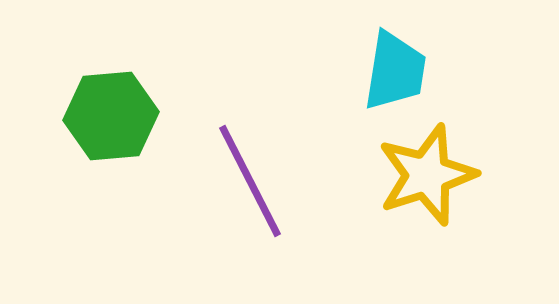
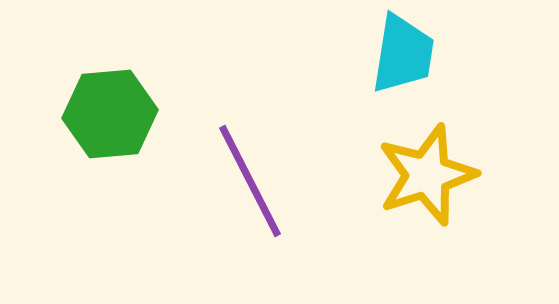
cyan trapezoid: moved 8 px right, 17 px up
green hexagon: moved 1 px left, 2 px up
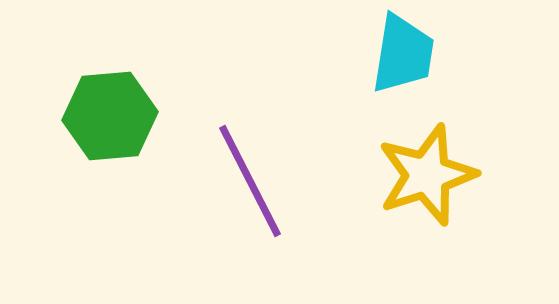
green hexagon: moved 2 px down
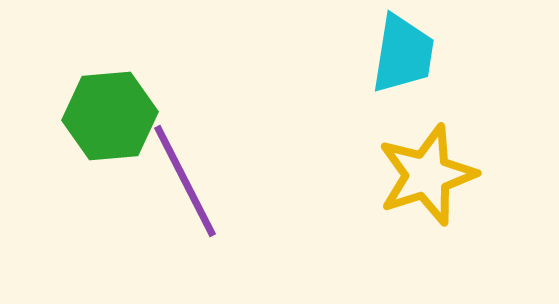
purple line: moved 65 px left
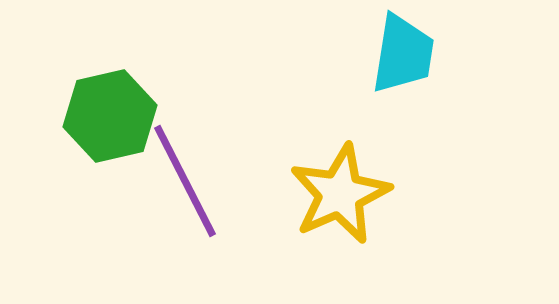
green hexagon: rotated 8 degrees counterclockwise
yellow star: moved 87 px left, 19 px down; rotated 6 degrees counterclockwise
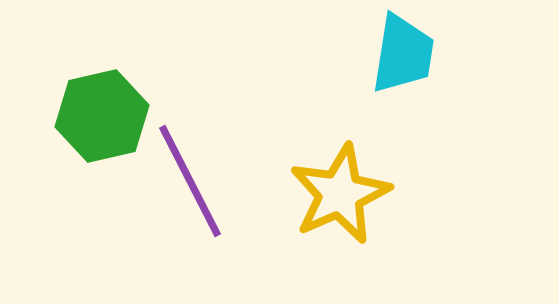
green hexagon: moved 8 px left
purple line: moved 5 px right
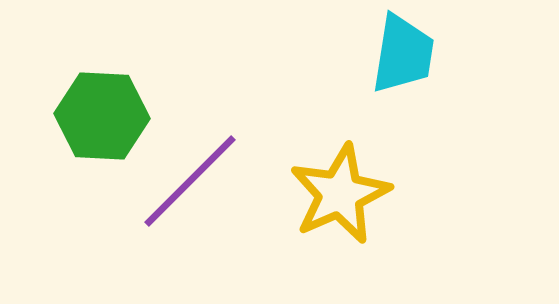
green hexagon: rotated 16 degrees clockwise
purple line: rotated 72 degrees clockwise
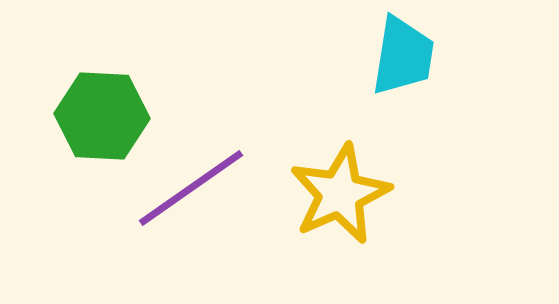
cyan trapezoid: moved 2 px down
purple line: moved 1 px right, 7 px down; rotated 10 degrees clockwise
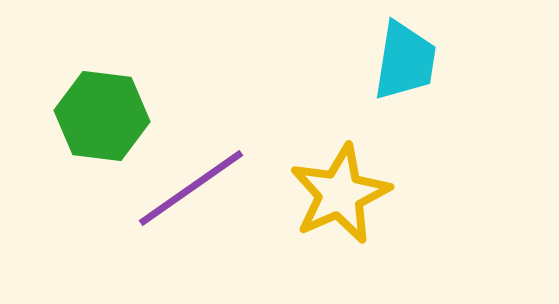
cyan trapezoid: moved 2 px right, 5 px down
green hexagon: rotated 4 degrees clockwise
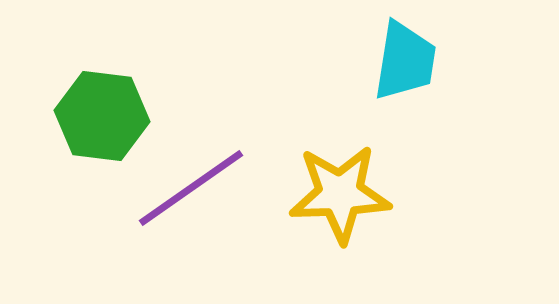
yellow star: rotated 22 degrees clockwise
